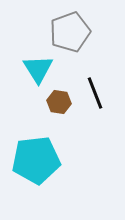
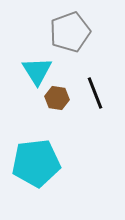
cyan triangle: moved 1 px left, 2 px down
brown hexagon: moved 2 px left, 4 px up
cyan pentagon: moved 3 px down
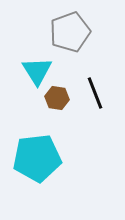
cyan pentagon: moved 1 px right, 5 px up
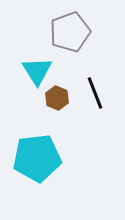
brown hexagon: rotated 15 degrees clockwise
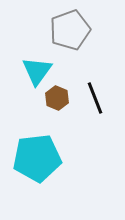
gray pentagon: moved 2 px up
cyan triangle: rotated 8 degrees clockwise
black line: moved 5 px down
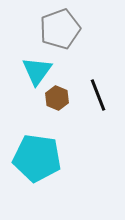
gray pentagon: moved 10 px left, 1 px up
black line: moved 3 px right, 3 px up
cyan pentagon: rotated 15 degrees clockwise
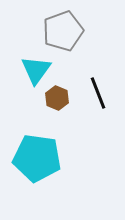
gray pentagon: moved 3 px right, 2 px down
cyan triangle: moved 1 px left, 1 px up
black line: moved 2 px up
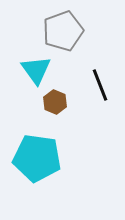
cyan triangle: rotated 12 degrees counterclockwise
black line: moved 2 px right, 8 px up
brown hexagon: moved 2 px left, 4 px down
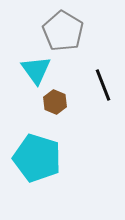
gray pentagon: rotated 21 degrees counterclockwise
black line: moved 3 px right
cyan pentagon: rotated 9 degrees clockwise
